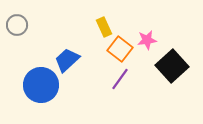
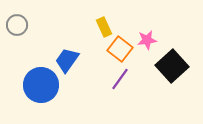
blue trapezoid: rotated 12 degrees counterclockwise
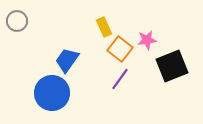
gray circle: moved 4 px up
black square: rotated 20 degrees clockwise
blue circle: moved 11 px right, 8 px down
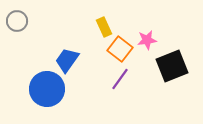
blue circle: moved 5 px left, 4 px up
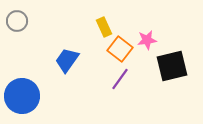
black square: rotated 8 degrees clockwise
blue circle: moved 25 px left, 7 px down
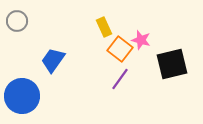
pink star: moved 6 px left; rotated 24 degrees clockwise
blue trapezoid: moved 14 px left
black square: moved 2 px up
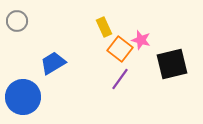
blue trapezoid: moved 3 px down; rotated 24 degrees clockwise
blue circle: moved 1 px right, 1 px down
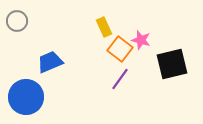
blue trapezoid: moved 3 px left, 1 px up; rotated 8 degrees clockwise
blue circle: moved 3 px right
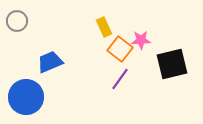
pink star: rotated 18 degrees counterclockwise
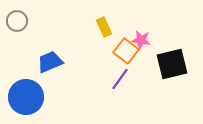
pink star: rotated 12 degrees clockwise
orange square: moved 6 px right, 2 px down
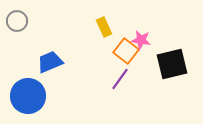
blue circle: moved 2 px right, 1 px up
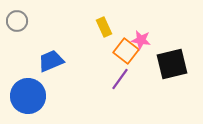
blue trapezoid: moved 1 px right, 1 px up
